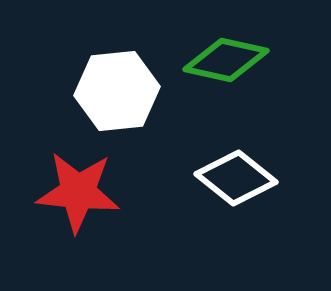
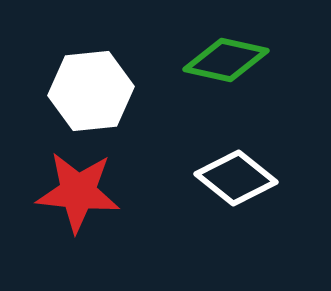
white hexagon: moved 26 px left
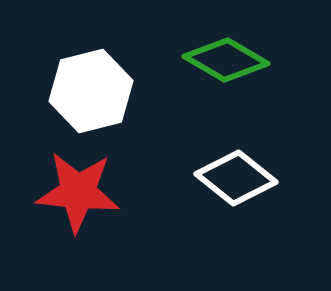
green diamond: rotated 18 degrees clockwise
white hexagon: rotated 8 degrees counterclockwise
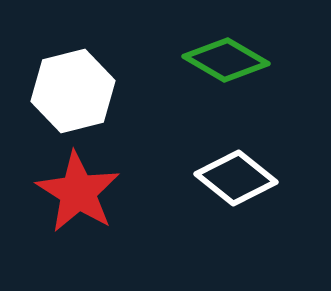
white hexagon: moved 18 px left
red star: rotated 26 degrees clockwise
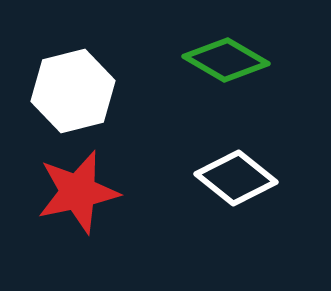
red star: rotated 28 degrees clockwise
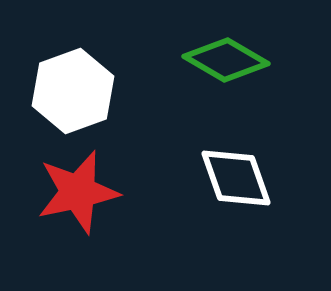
white hexagon: rotated 6 degrees counterclockwise
white diamond: rotated 32 degrees clockwise
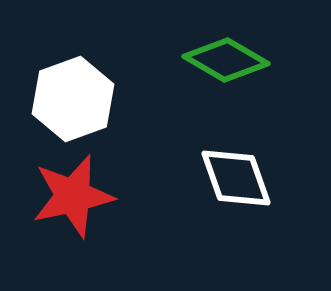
white hexagon: moved 8 px down
red star: moved 5 px left, 4 px down
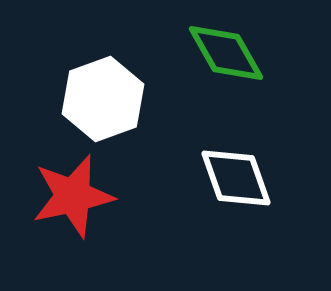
green diamond: moved 7 px up; rotated 30 degrees clockwise
white hexagon: moved 30 px right
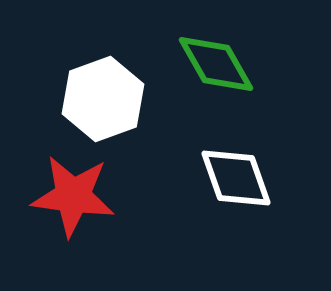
green diamond: moved 10 px left, 11 px down
red star: rotated 20 degrees clockwise
